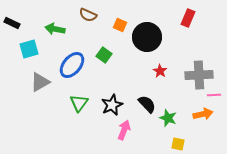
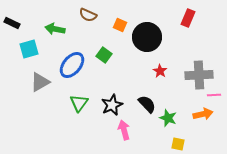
pink arrow: rotated 36 degrees counterclockwise
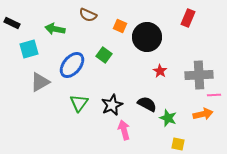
orange square: moved 1 px down
black semicircle: rotated 18 degrees counterclockwise
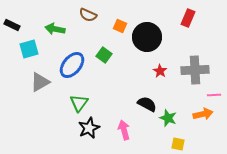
black rectangle: moved 2 px down
gray cross: moved 4 px left, 5 px up
black star: moved 23 px left, 23 px down
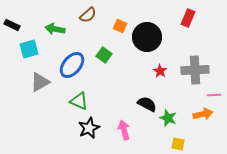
brown semicircle: rotated 66 degrees counterclockwise
green triangle: moved 2 px up; rotated 42 degrees counterclockwise
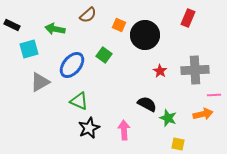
orange square: moved 1 px left, 1 px up
black circle: moved 2 px left, 2 px up
pink arrow: rotated 12 degrees clockwise
